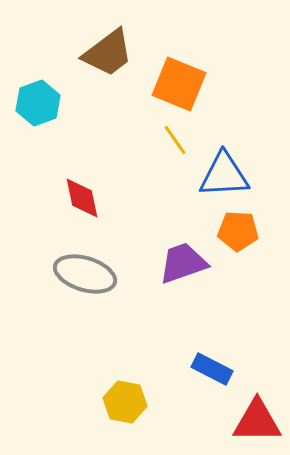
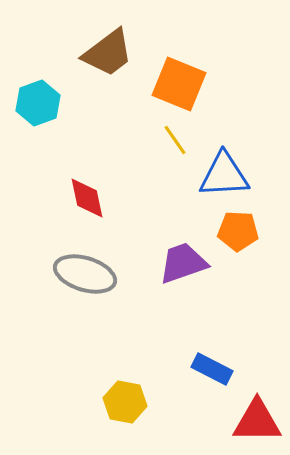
red diamond: moved 5 px right
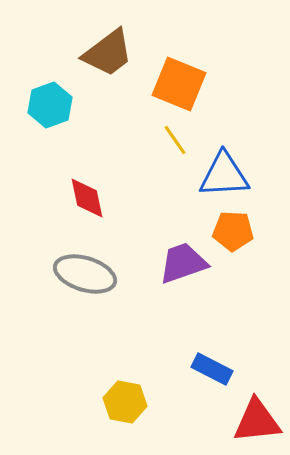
cyan hexagon: moved 12 px right, 2 px down
orange pentagon: moved 5 px left
red triangle: rotated 6 degrees counterclockwise
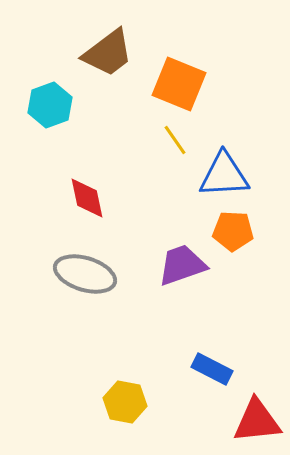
purple trapezoid: moved 1 px left, 2 px down
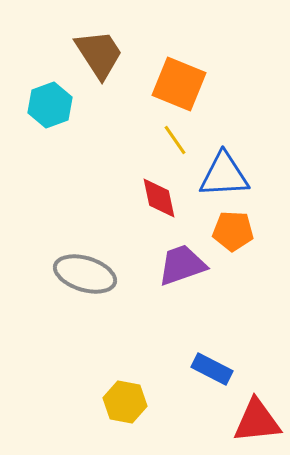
brown trapezoid: moved 9 px left, 1 px down; rotated 86 degrees counterclockwise
red diamond: moved 72 px right
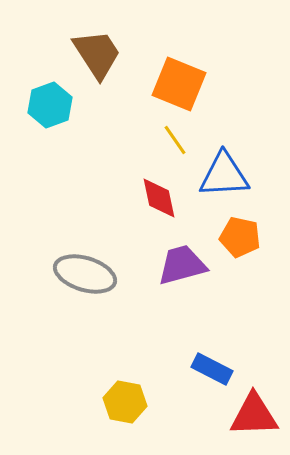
brown trapezoid: moved 2 px left
orange pentagon: moved 7 px right, 6 px down; rotated 9 degrees clockwise
purple trapezoid: rotated 4 degrees clockwise
red triangle: moved 3 px left, 6 px up; rotated 4 degrees clockwise
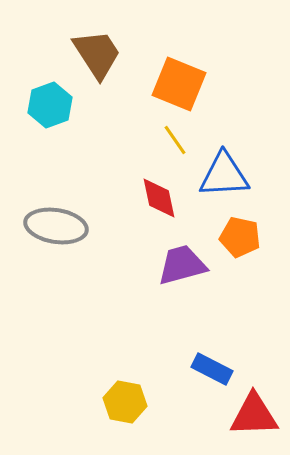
gray ellipse: moved 29 px left, 48 px up; rotated 8 degrees counterclockwise
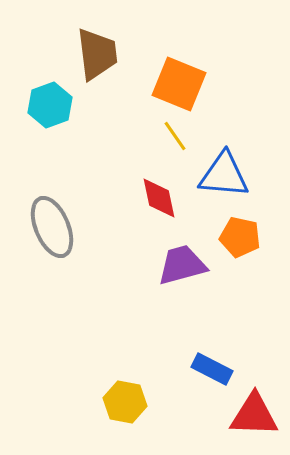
brown trapezoid: rotated 26 degrees clockwise
yellow line: moved 4 px up
blue triangle: rotated 8 degrees clockwise
gray ellipse: moved 4 px left, 1 px down; rotated 58 degrees clockwise
red triangle: rotated 4 degrees clockwise
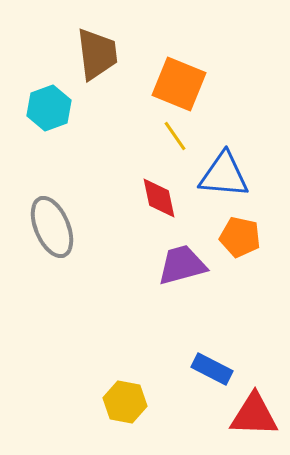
cyan hexagon: moved 1 px left, 3 px down
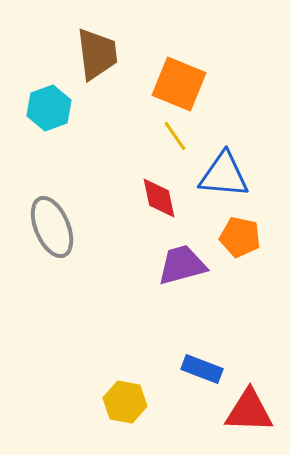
blue rectangle: moved 10 px left; rotated 6 degrees counterclockwise
red triangle: moved 5 px left, 4 px up
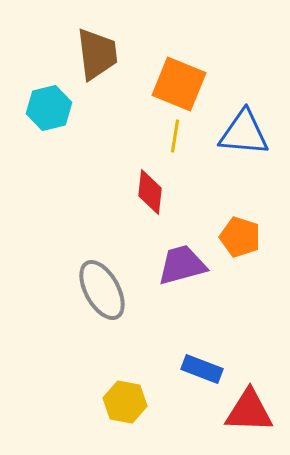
cyan hexagon: rotated 6 degrees clockwise
yellow line: rotated 44 degrees clockwise
blue triangle: moved 20 px right, 42 px up
red diamond: moved 9 px left, 6 px up; rotated 18 degrees clockwise
gray ellipse: moved 50 px right, 63 px down; rotated 6 degrees counterclockwise
orange pentagon: rotated 6 degrees clockwise
